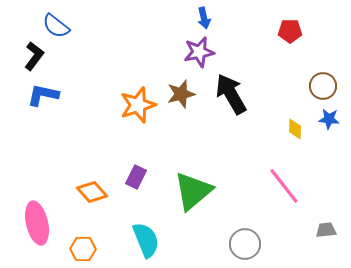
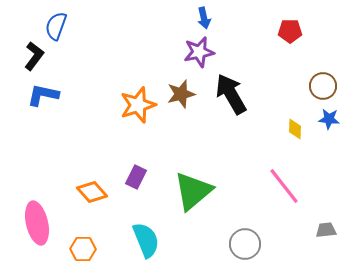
blue semicircle: rotated 72 degrees clockwise
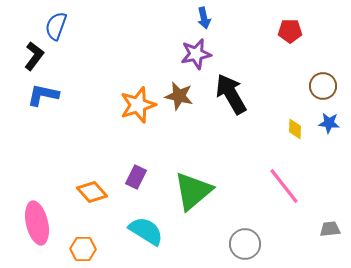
purple star: moved 3 px left, 2 px down
brown star: moved 2 px left, 2 px down; rotated 28 degrees clockwise
blue star: moved 4 px down
gray trapezoid: moved 4 px right, 1 px up
cyan semicircle: moved 9 px up; rotated 36 degrees counterclockwise
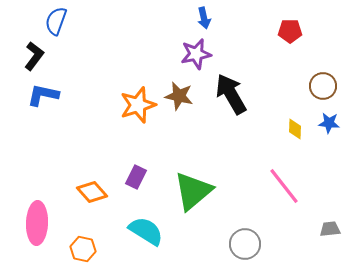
blue semicircle: moved 5 px up
pink ellipse: rotated 15 degrees clockwise
orange hexagon: rotated 10 degrees clockwise
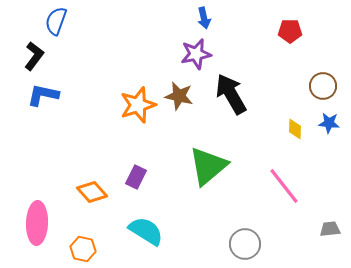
green triangle: moved 15 px right, 25 px up
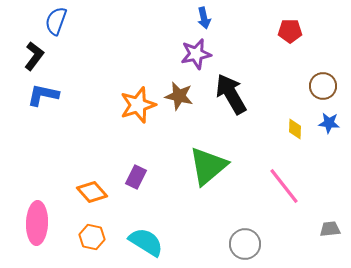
cyan semicircle: moved 11 px down
orange hexagon: moved 9 px right, 12 px up
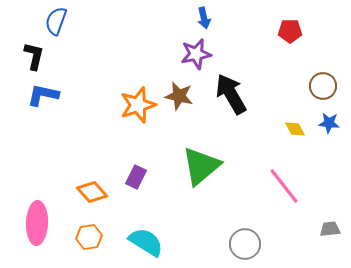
black L-shape: rotated 24 degrees counterclockwise
yellow diamond: rotated 30 degrees counterclockwise
green triangle: moved 7 px left
orange hexagon: moved 3 px left; rotated 20 degrees counterclockwise
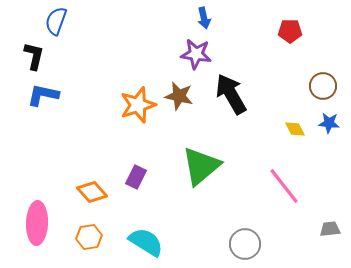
purple star: rotated 20 degrees clockwise
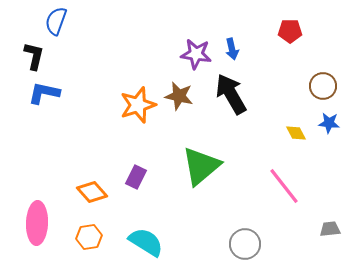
blue arrow: moved 28 px right, 31 px down
blue L-shape: moved 1 px right, 2 px up
yellow diamond: moved 1 px right, 4 px down
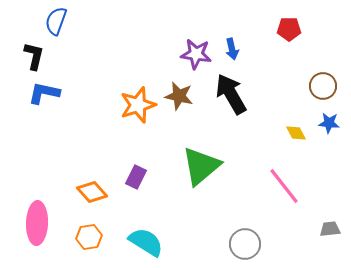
red pentagon: moved 1 px left, 2 px up
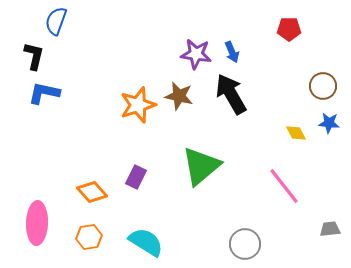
blue arrow: moved 3 px down; rotated 10 degrees counterclockwise
